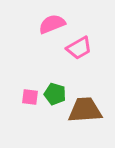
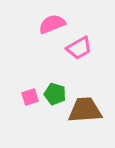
pink square: rotated 24 degrees counterclockwise
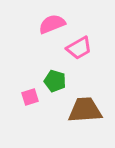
green pentagon: moved 13 px up
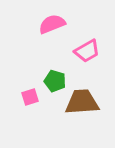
pink trapezoid: moved 8 px right, 3 px down
brown trapezoid: moved 3 px left, 8 px up
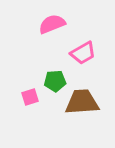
pink trapezoid: moved 4 px left, 2 px down
green pentagon: rotated 20 degrees counterclockwise
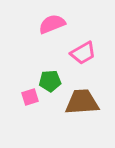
green pentagon: moved 5 px left
